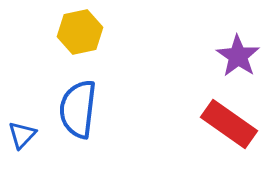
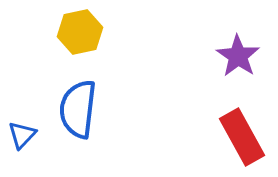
red rectangle: moved 13 px right, 13 px down; rotated 26 degrees clockwise
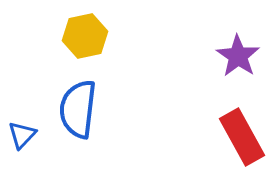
yellow hexagon: moved 5 px right, 4 px down
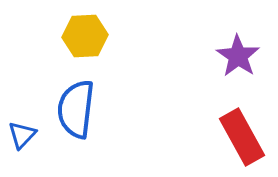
yellow hexagon: rotated 9 degrees clockwise
blue semicircle: moved 2 px left
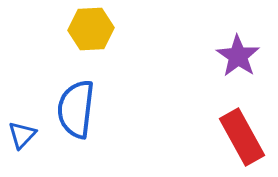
yellow hexagon: moved 6 px right, 7 px up
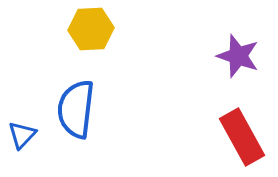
purple star: rotated 15 degrees counterclockwise
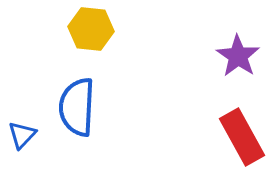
yellow hexagon: rotated 9 degrees clockwise
purple star: rotated 15 degrees clockwise
blue semicircle: moved 1 px right, 2 px up; rotated 4 degrees counterclockwise
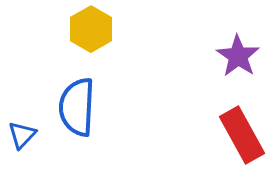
yellow hexagon: rotated 24 degrees clockwise
red rectangle: moved 2 px up
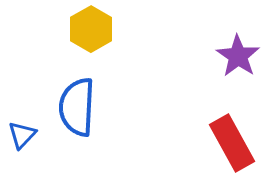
red rectangle: moved 10 px left, 8 px down
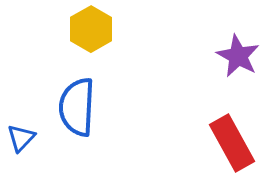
purple star: rotated 6 degrees counterclockwise
blue triangle: moved 1 px left, 3 px down
